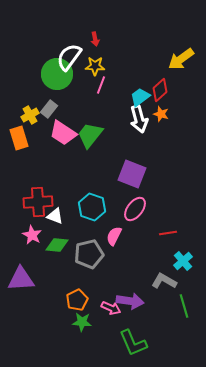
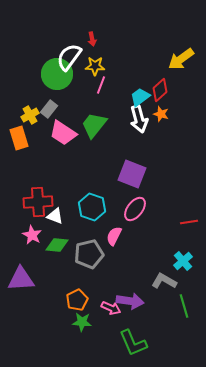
red arrow: moved 3 px left
green trapezoid: moved 4 px right, 10 px up
red line: moved 21 px right, 11 px up
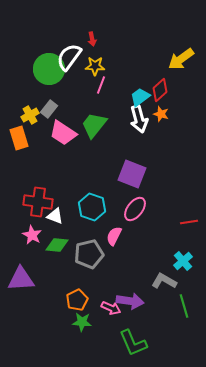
green circle: moved 8 px left, 5 px up
red cross: rotated 12 degrees clockwise
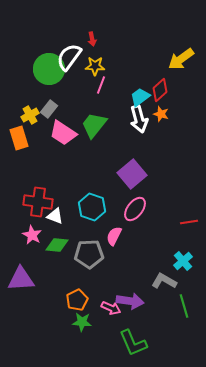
purple square: rotated 28 degrees clockwise
gray pentagon: rotated 12 degrees clockwise
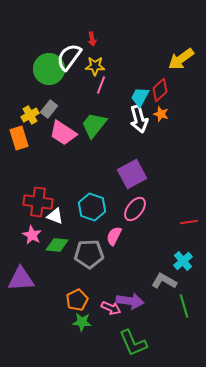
cyan trapezoid: rotated 25 degrees counterclockwise
purple square: rotated 12 degrees clockwise
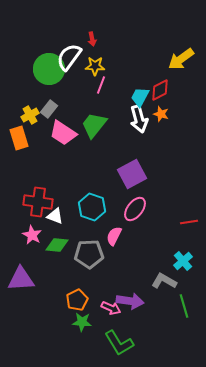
red diamond: rotated 15 degrees clockwise
green L-shape: moved 14 px left; rotated 8 degrees counterclockwise
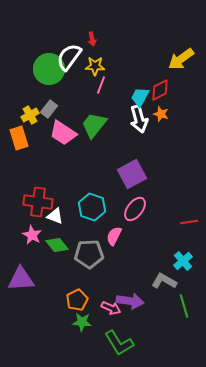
green diamond: rotated 45 degrees clockwise
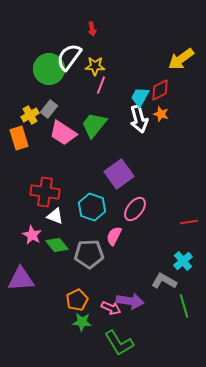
red arrow: moved 10 px up
purple square: moved 13 px left; rotated 8 degrees counterclockwise
red cross: moved 7 px right, 10 px up
